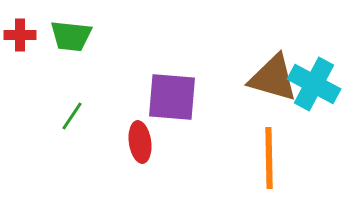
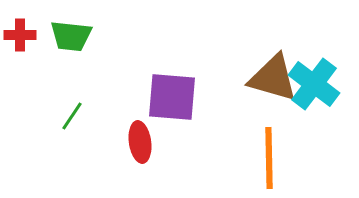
cyan cross: rotated 9 degrees clockwise
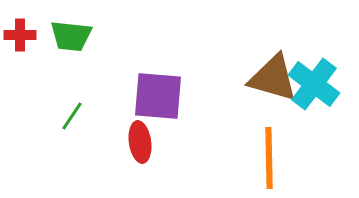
purple square: moved 14 px left, 1 px up
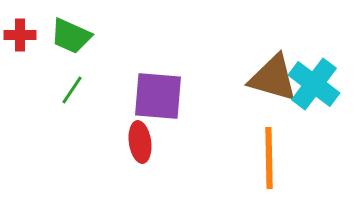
green trapezoid: rotated 18 degrees clockwise
green line: moved 26 px up
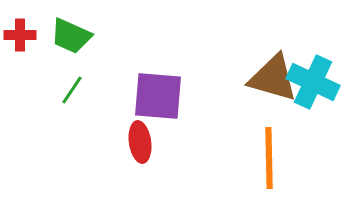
cyan cross: moved 1 px left, 2 px up; rotated 12 degrees counterclockwise
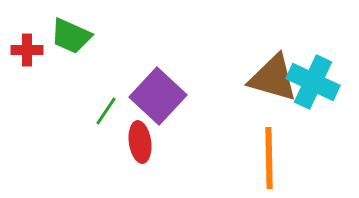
red cross: moved 7 px right, 15 px down
green line: moved 34 px right, 21 px down
purple square: rotated 38 degrees clockwise
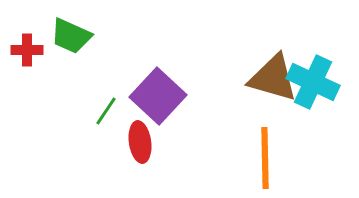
orange line: moved 4 px left
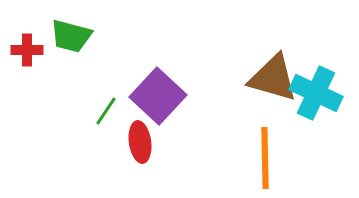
green trapezoid: rotated 9 degrees counterclockwise
cyan cross: moved 3 px right, 11 px down
